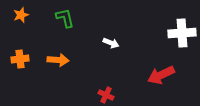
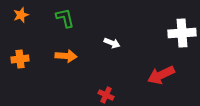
white arrow: moved 1 px right
orange arrow: moved 8 px right, 4 px up
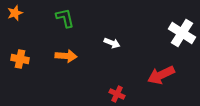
orange star: moved 6 px left, 2 px up
white cross: rotated 36 degrees clockwise
orange cross: rotated 18 degrees clockwise
red cross: moved 11 px right, 1 px up
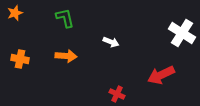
white arrow: moved 1 px left, 1 px up
